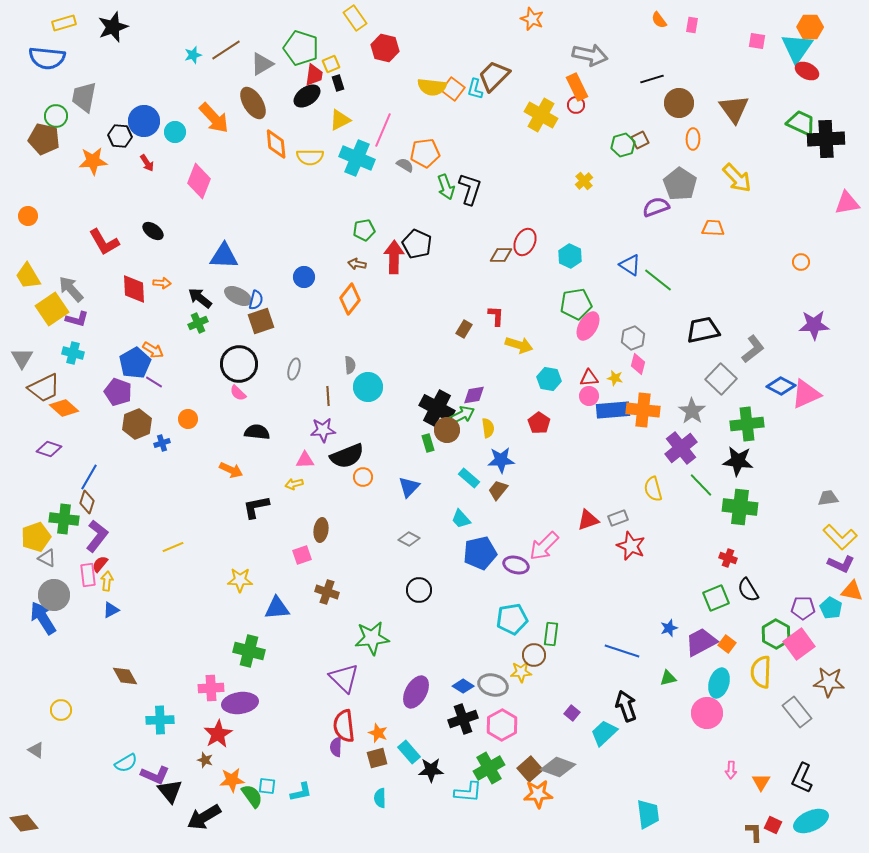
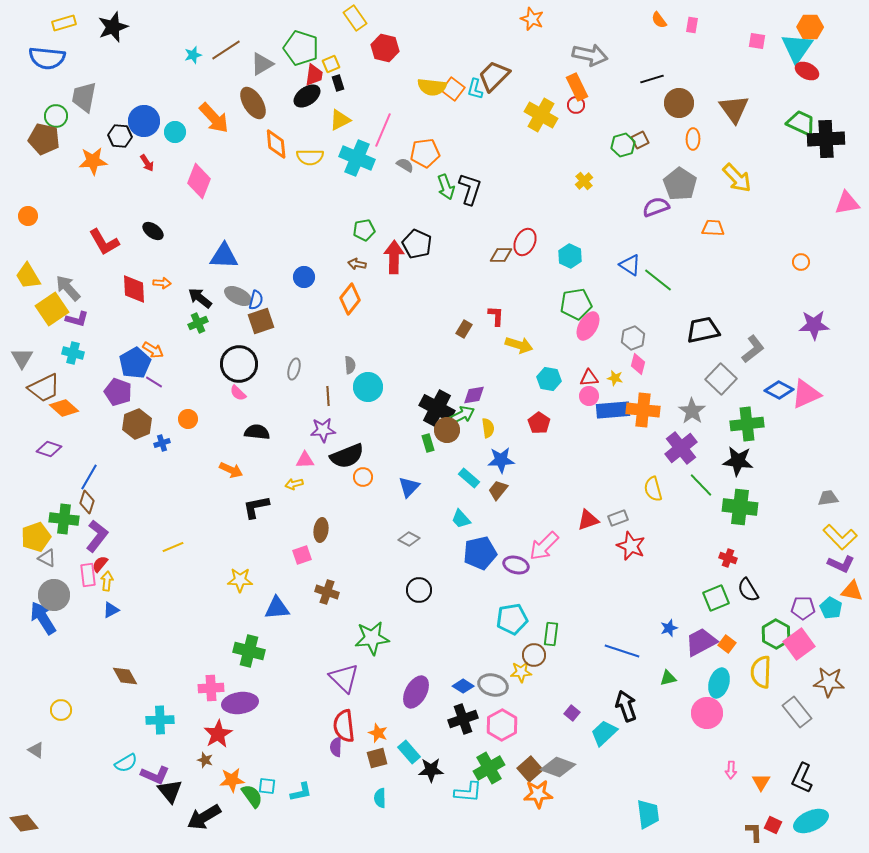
gray arrow at (71, 289): moved 3 px left, 1 px up
blue diamond at (781, 386): moved 2 px left, 4 px down
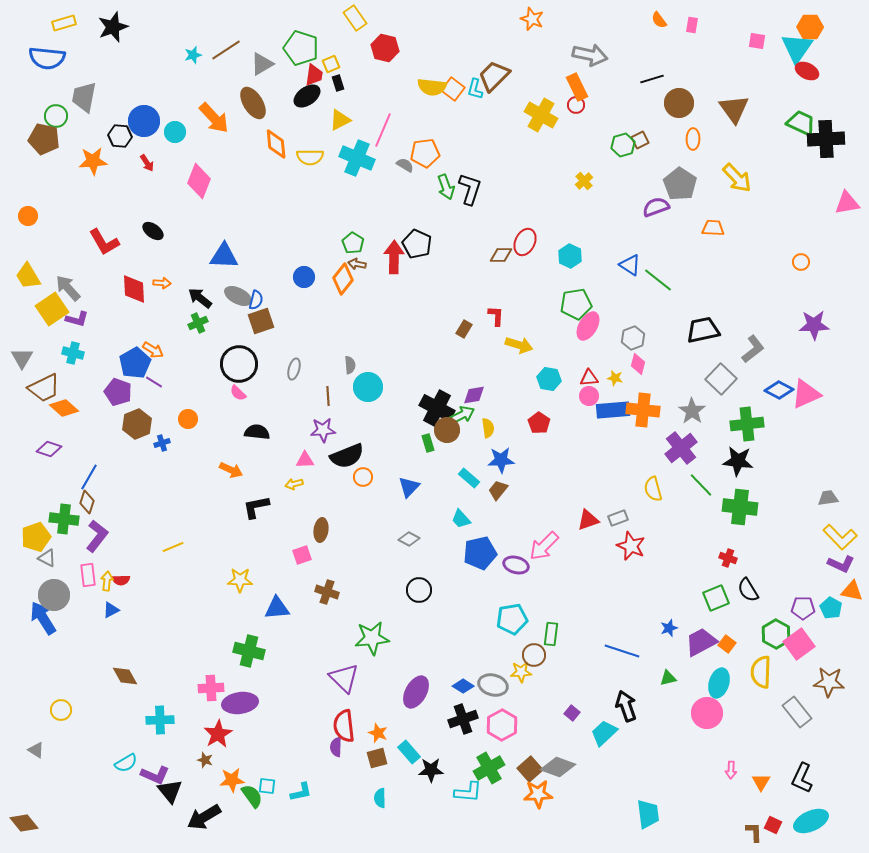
green pentagon at (364, 230): moved 11 px left, 13 px down; rotated 30 degrees counterclockwise
orange diamond at (350, 299): moved 7 px left, 20 px up
red semicircle at (100, 564): moved 21 px right, 16 px down; rotated 132 degrees counterclockwise
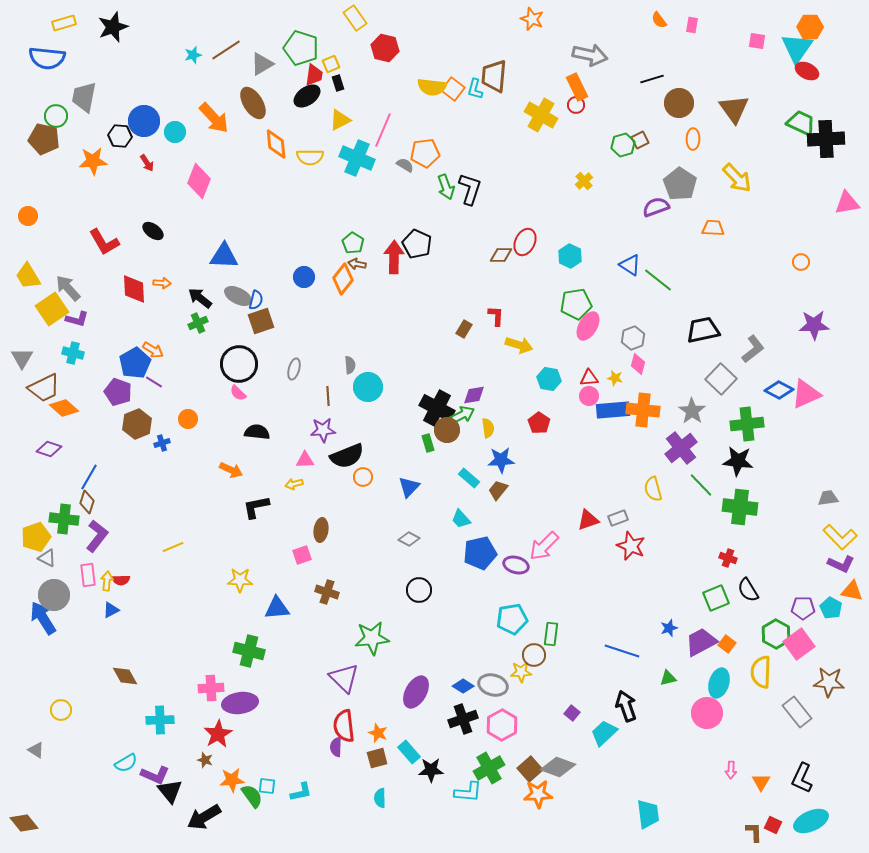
brown trapezoid at (494, 76): rotated 40 degrees counterclockwise
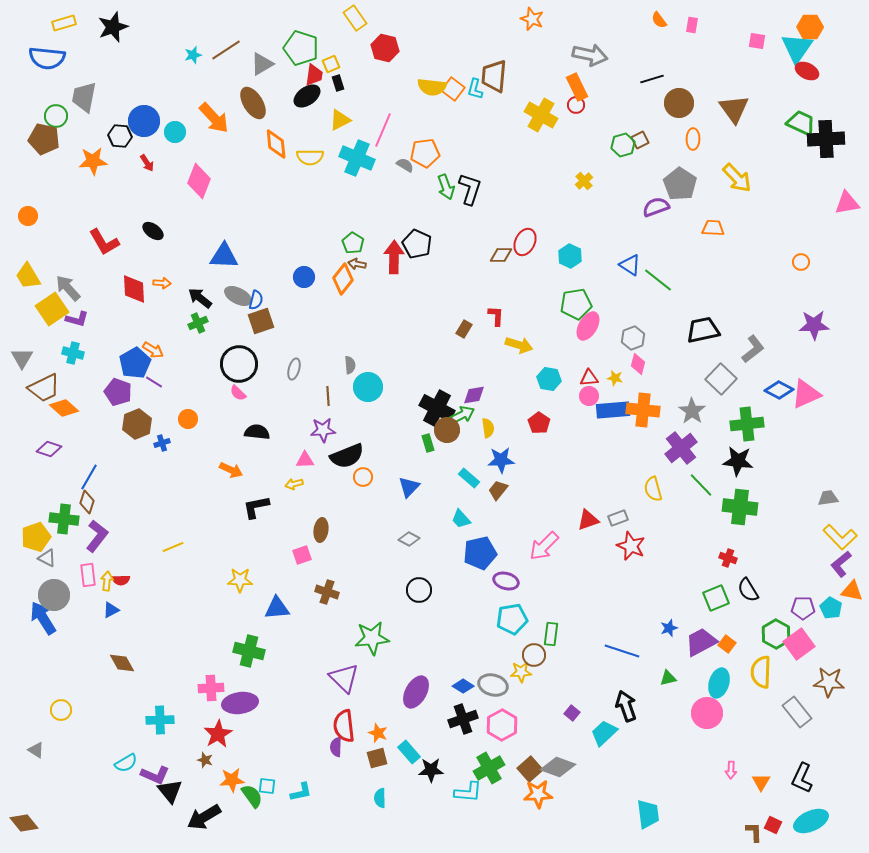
purple L-shape at (841, 564): rotated 116 degrees clockwise
purple ellipse at (516, 565): moved 10 px left, 16 px down
brown diamond at (125, 676): moved 3 px left, 13 px up
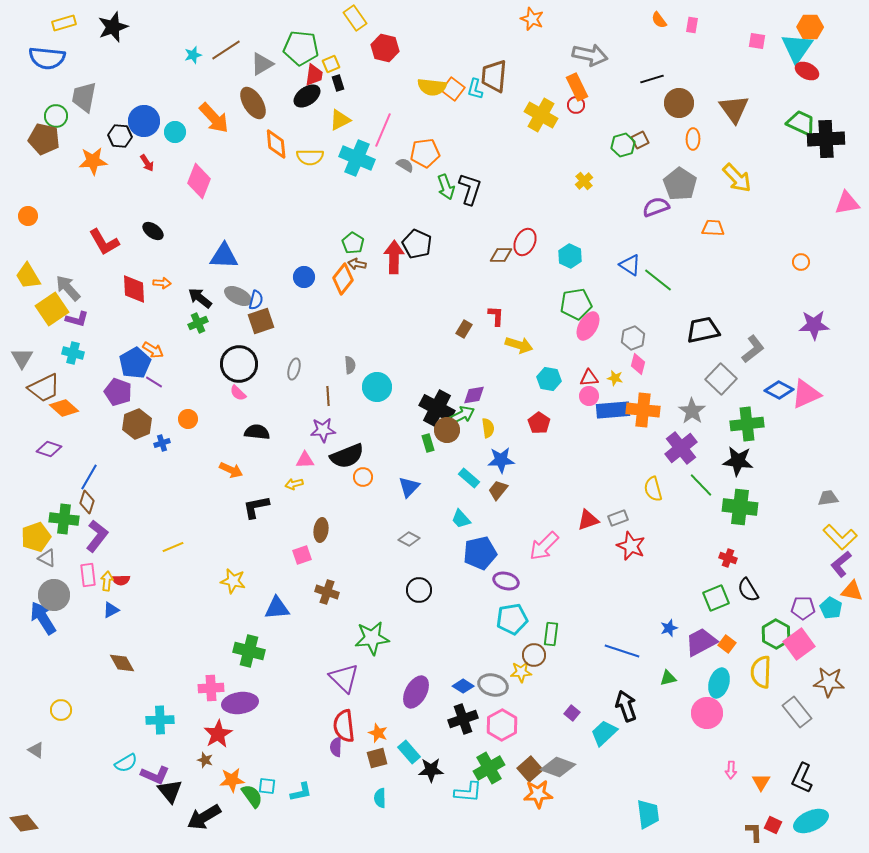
green pentagon at (301, 48): rotated 12 degrees counterclockwise
cyan circle at (368, 387): moved 9 px right
yellow star at (240, 580): moved 7 px left, 1 px down; rotated 10 degrees clockwise
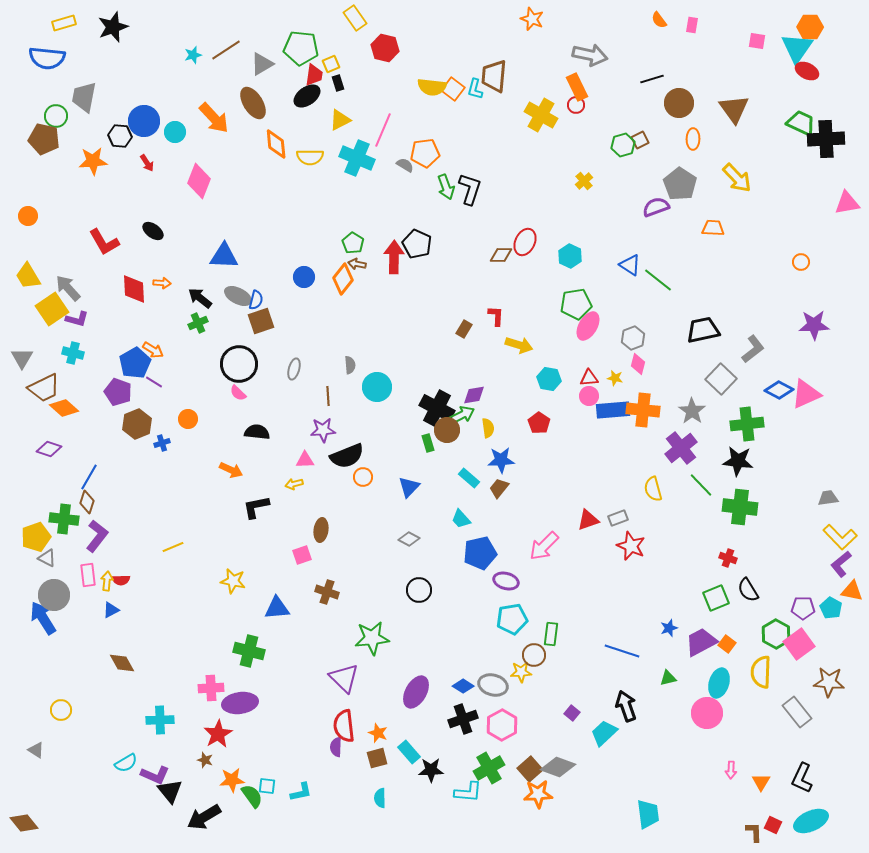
brown trapezoid at (498, 490): moved 1 px right, 2 px up
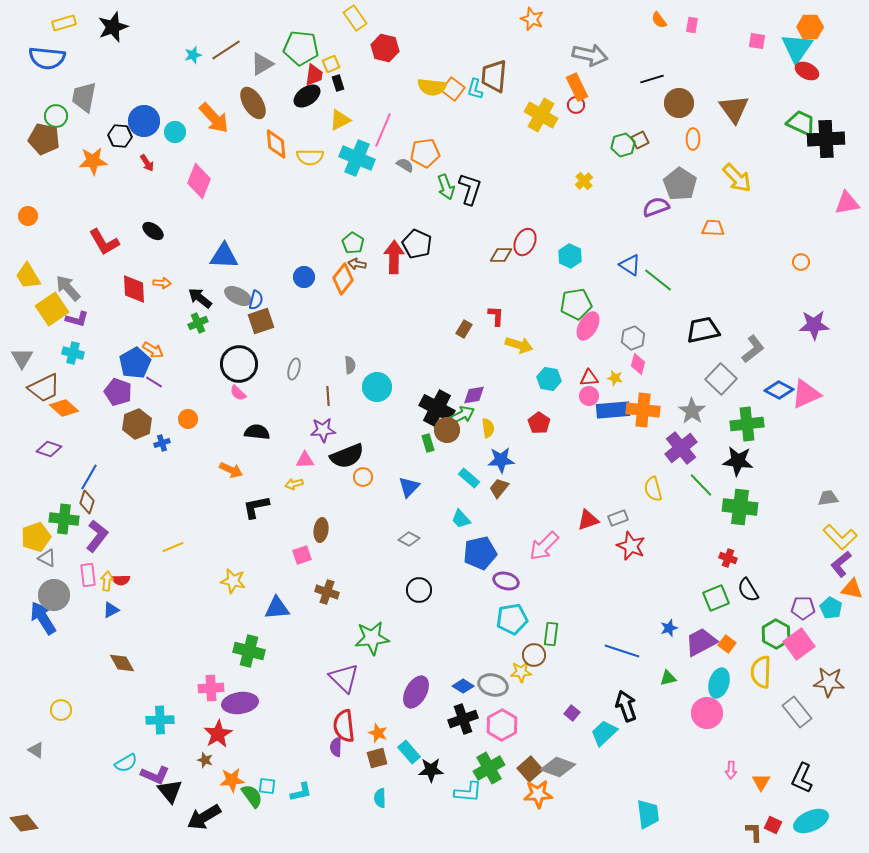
orange triangle at (852, 591): moved 2 px up
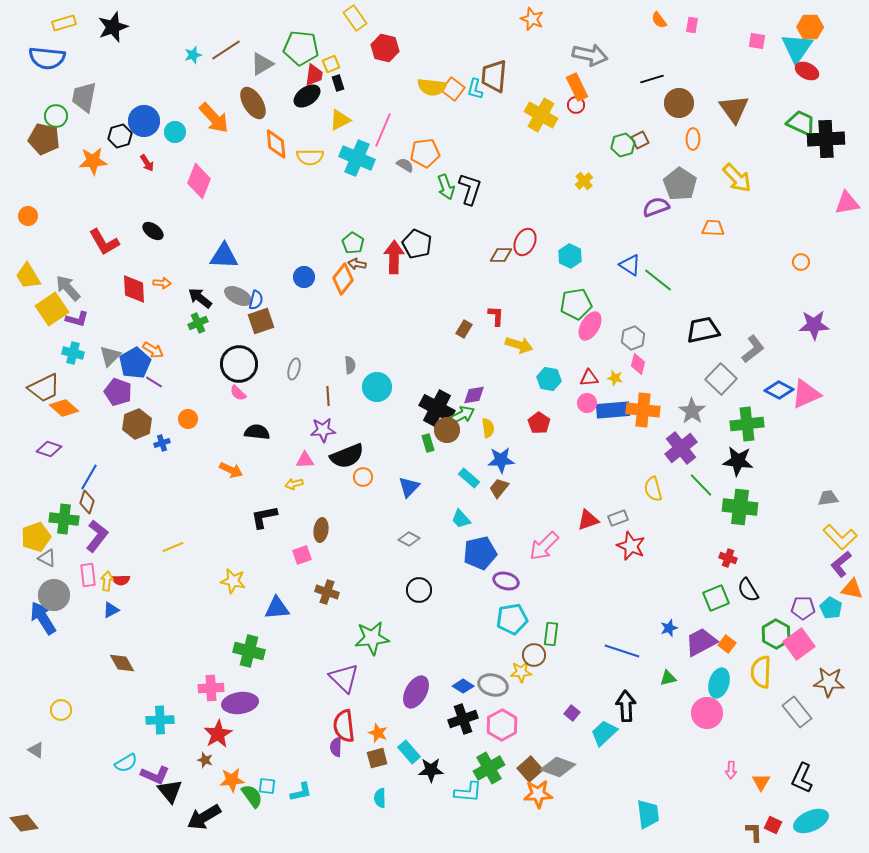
black hexagon at (120, 136): rotated 20 degrees counterclockwise
pink ellipse at (588, 326): moved 2 px right
gray triangle at (22, 358): moved 88 px right, 2 px up; rotated 15 degrees clockwise
pink circle at (589, 396): moved 2 px left, 7 px down
black L-shape at (256, 507): moved 8 px right, 10 px down
black arrow at (626, 706): rotated 16 degrees clockwise
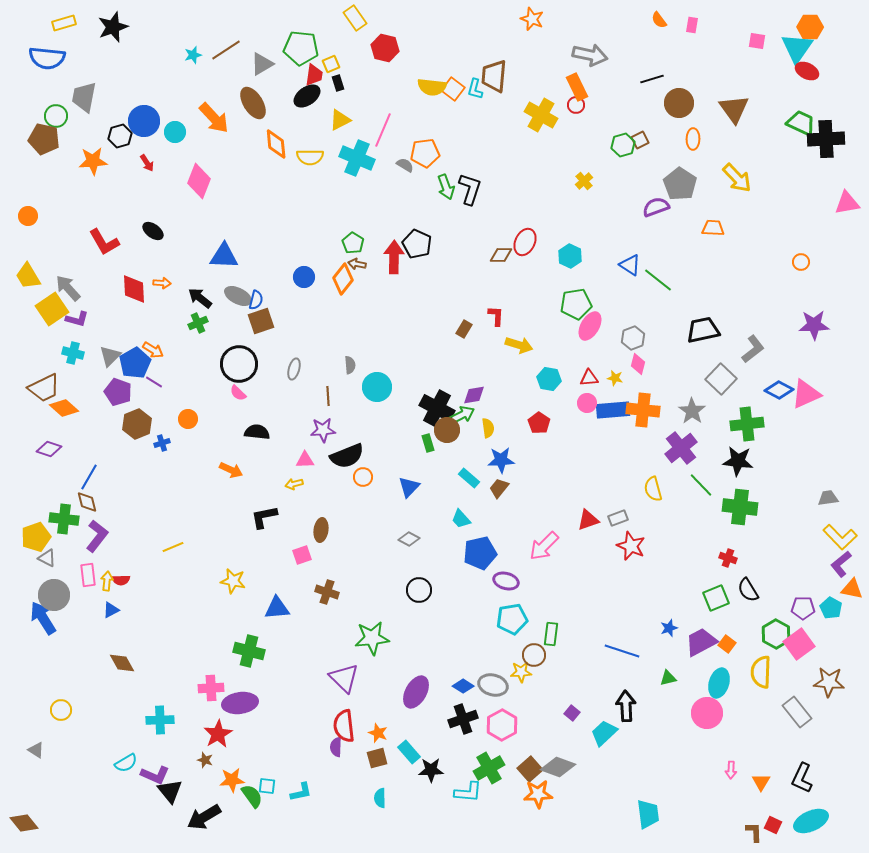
brown diamond at (87, 502): rotated 30 degrees counterclockwise
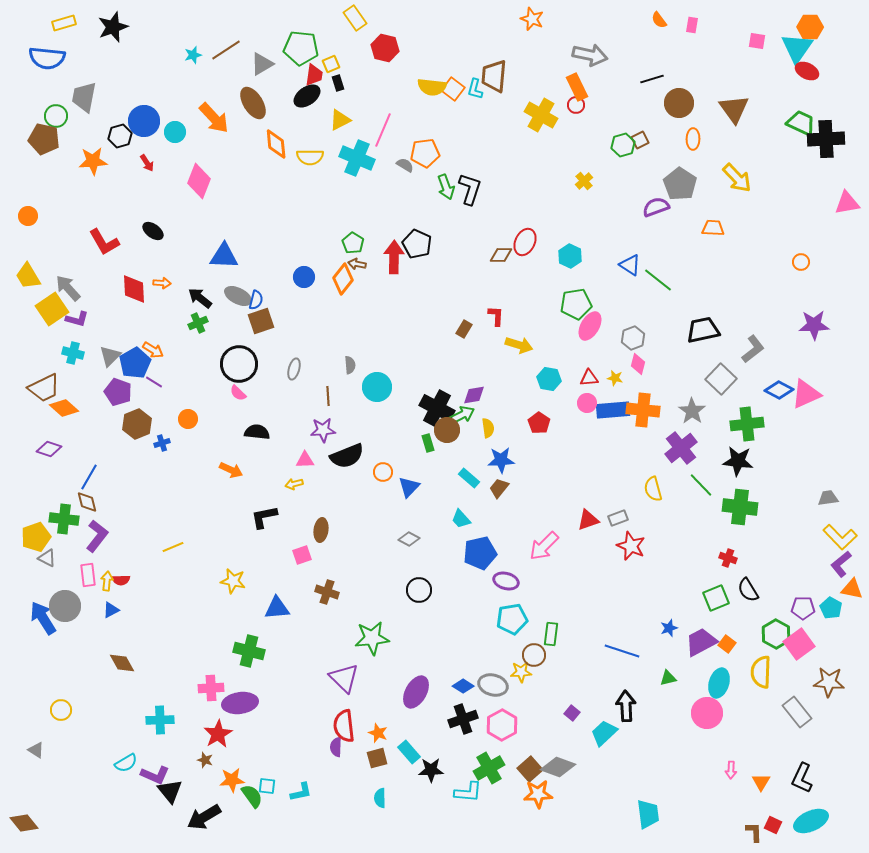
orange circle at (363, 477): moved 20 px right, 5 px up
gray circle at (54, 595): moved 11 px right, 11 px down
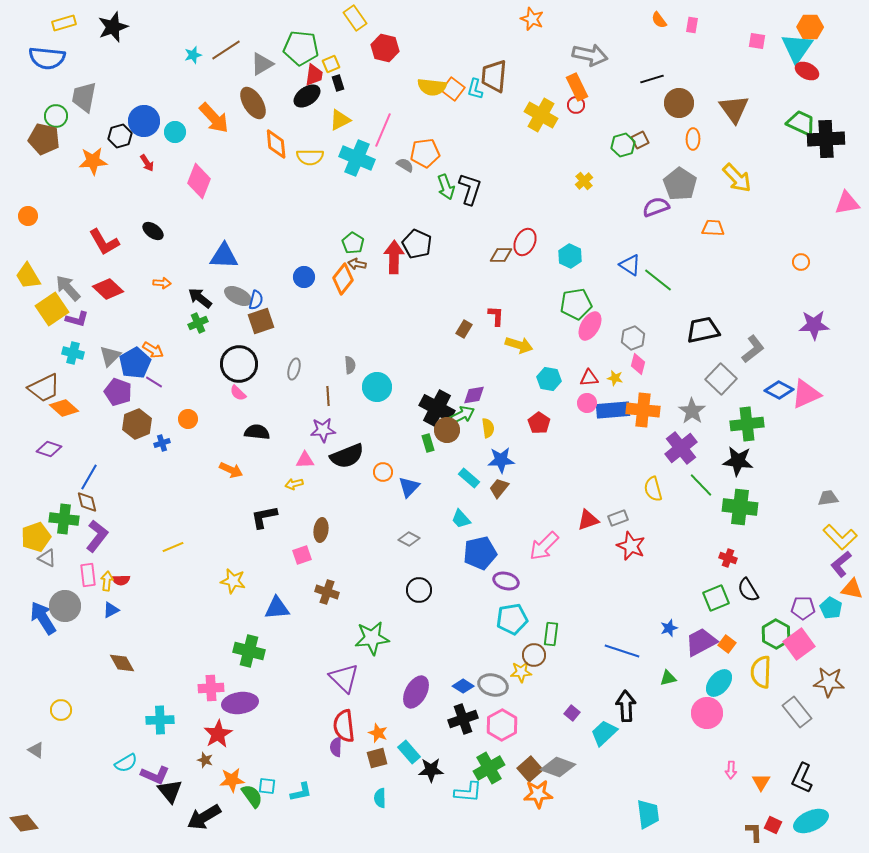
red diamond at (134, 289): moved 26 px left; rotated 44 degrees counterclockwise
cyan ellipse at (719, 683): rotated 24 degrees clockwise
